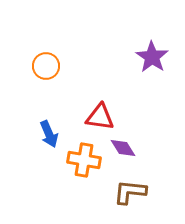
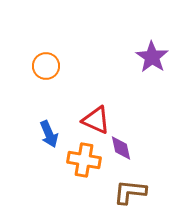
red triangle: moved 4 px left, 3 px down; rotated 16 degrees clockwise
purple diamond: moved 2 px left; rotated 20 degrees clockwise
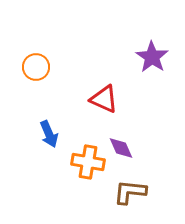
orange circle: moved 10 px left, 1 px down
red triangle: moved 8 px right, 21 px up
purple diamond: rotated 12 degrees counterclockwise
orange cross: moved 4 px right, 2 px down
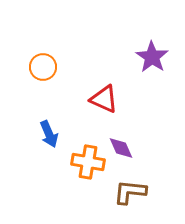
orange circle: moved 7 px right
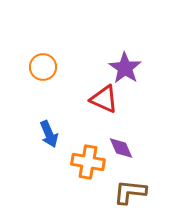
purple star: moved 27 px left, 11 px down
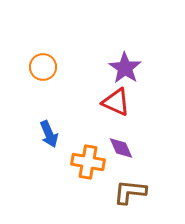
red triangle: moved 12 px right, 3 px down
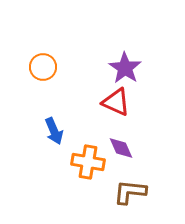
blue arrow: moved 5 px right, 3 px up
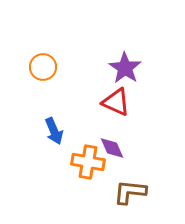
purple diamond: moved 9 px left
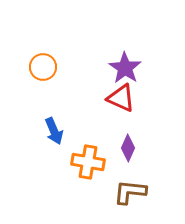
red triangle: moved 5 px right, 4 px up
purple diamond: moved 16 px right; rotated 48 degrees clockwise
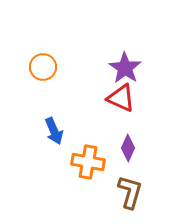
brown L-shape: rotated 100 degrees clockwise
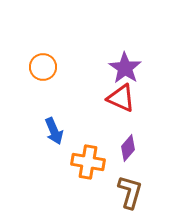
purple diamond: rotated 16 degrees clockwise
